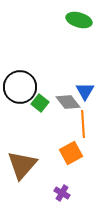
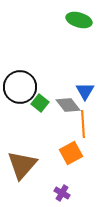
gray diamond: moved 3 px down
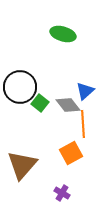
green ellipse: moved 16 px left, 14 px down
blue triangle: rotated 18 degrees clockwise
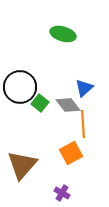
blue triangle: moved 1 px left, 3 px up
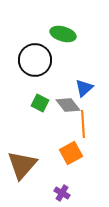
black circle: moved 15 px right, 27 px up
green square: rotated 12 degrees counterclockwise
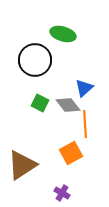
orange line: moved 2 px right
brown triangle: rotated 16 degrees clockwise
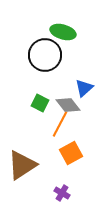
green ellipse: moved 2 px up
black circle: moved 10 px right, 5 px up
orange line: moved 25 px left; rotated 32 degrees clockwise
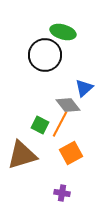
green square: moved 22 px down
brown triangle: moved 10 px up; rotated 16 degrees clockwise
purple cross: rotated 21 degrees counterclockwise
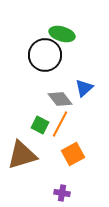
green ellipse: moved 1 px left, 2 px down
gray diamond: moved 8 px left, 6 px up
orange square: moved 2 px right, 1 px down
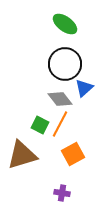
green ellipse: moved 3 px right, 10 px up; rotated 20 degrees clockwise
black circle: moved 20 px right, 9 px down
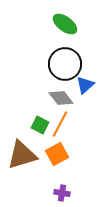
blue triangle: moved 1 px right, 3 px up
gray diamond: moved 1 px right, 1 px up
orange square: moved 16 px left
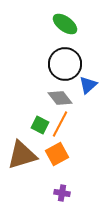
blue triangle: moved 3 px right
gray diamond: moved 1 px left
